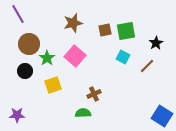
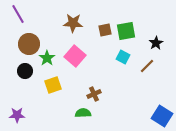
brown star: rotated 18 degrees clockwise
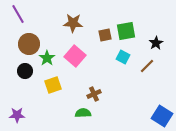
brown square: moved 5 px down
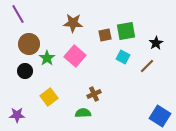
yellow square: moved 4 px left, 12 px down; rotated 18 degrees counterclockwise
blue square: moved 2 px left
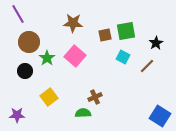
brown circle: moved 2 px up
brown cross: moved 1 px right, 3 px down
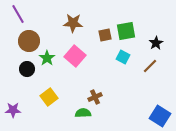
brown circle: moved 1 px up
brown line: moved 3 px right
black circle: moved 2 px right, 2 px up
purple star: moved 4 px left, 5 px up
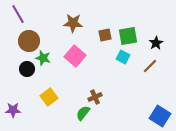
green square: moved 2 px right, 5 px down
green star: moved 4 px left; rotated 21 degrees counterclockwise
green semicircle: rotated 49 degrees counterclockwise
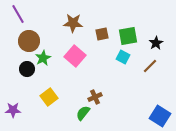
brown square: moved 3 px left, 1 px up
green star: rotated 28 degrees clockwise
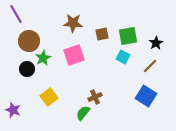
purple line: moved 2 px left
pink square: moved 1 px left, 1 px up; rotated 30 degrees clockwise
purple star: rotated 21 degrees clockwise
blue square: moved 14 px left, 20 px up
